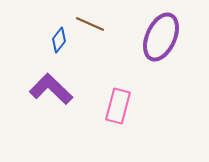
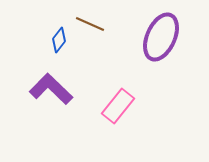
pink rectangle: rotated 24 degrees clockwise
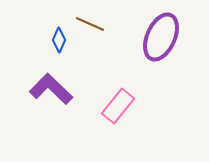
blue diamond: rotated 15 degrees counterclockwise
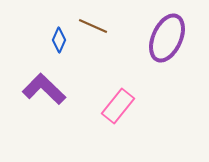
brown line: moved 3 px right, 2 px down
purple ellipse: moved 6 px right, 1 px down
purple L-shape: moved 7 px left
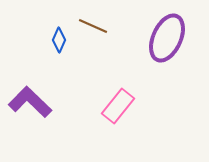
purple L-shape: moved 14 px left, 13 px down
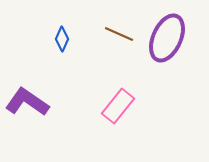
brown line: moved 26 px right, 8 px down
blue diamond: moved 3 px right, 1 px up
purple L-shape: moved 3 px left; rotated 9 degrees counterclockwise
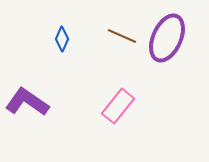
brown line: moved 3 px right, 2 px down
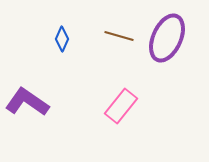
brown line: moved 3 px left; rotated 8 degrees counterclockwise
pink rectangle: moved 3 px right
